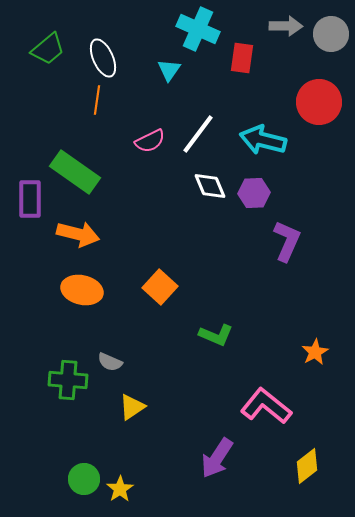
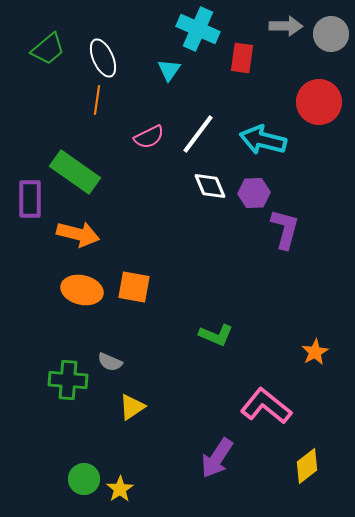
pink semicircle: moved 1 px left, 4 px up
purple L-shape: moved 2 px left, 12 px up; rotated 9 degrees counterclockwise
orange square: moved 26 px left; rotated 32 degrees counterclockwise
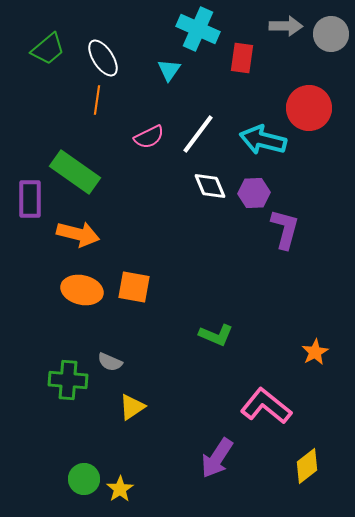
white ellipse: rotated 9 degrees counterclockwise
red circle: moved 10 px left, 6 px down
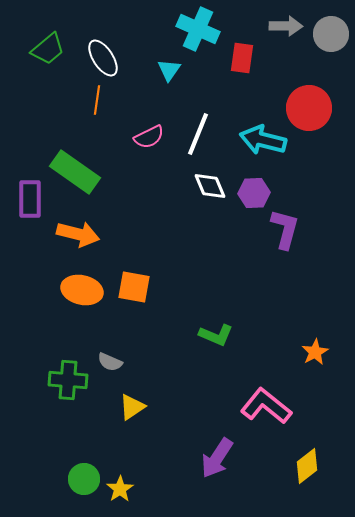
white line: rotated 15 degrees counterclockwise
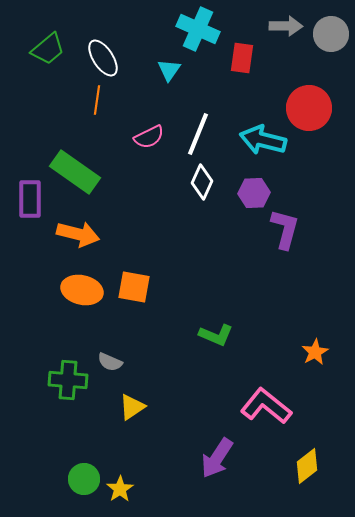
white diamond: moved 8 px left, 4 px up; rotated 48 degrees clockwise
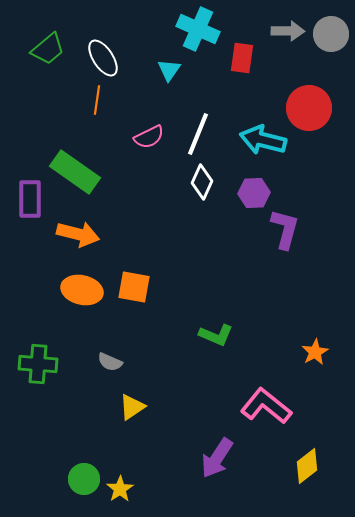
gray arrow: moved 2 px right, 5 px down
green cross: moved 30 px left, 16 px up
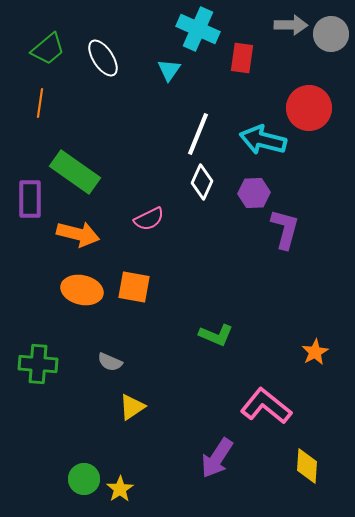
gray arrow: moved 3 px right, 6 px up
orange line: moved 57 px left, 3 px down
pink semicircle: moved 82 px down
yellow diamond: rotated 48 degrees counterclockwise
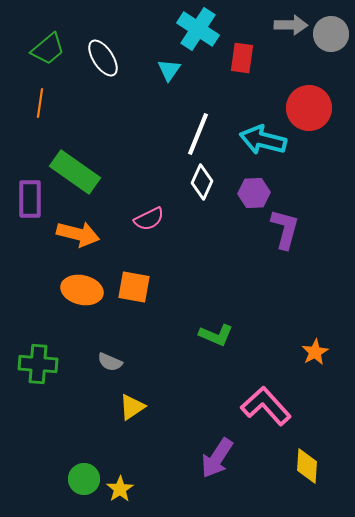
cyan cross: rotated 9 degrees clockwise
pink L-shape: rotated 9 degrees clockwise
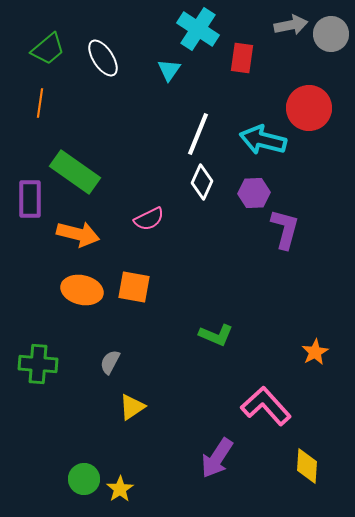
gray arrow: rotated 12 degrees counterclockwise
gray semicircle: rotated 95 degrees clockwise
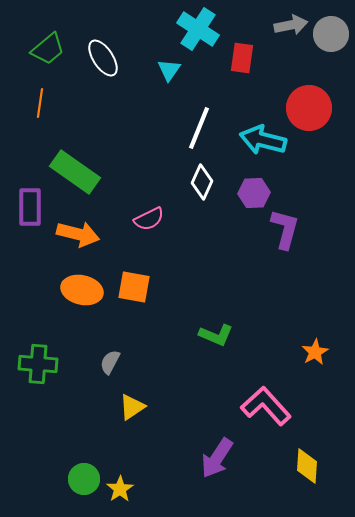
white line: moved 1 px right, 6 px up
purple rectangle: moved 8 px down
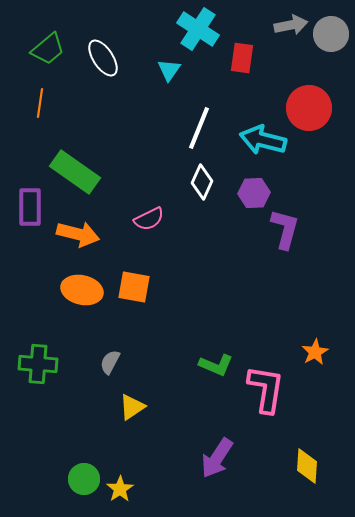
green L-shape: moved 30 px down
pink L-shape: moved 17 px up; rotated 51 degrees clockwise
